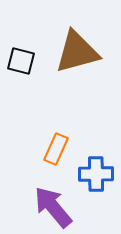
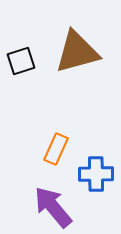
black square: rotated 32 degrees counterclockwise
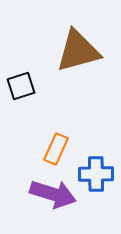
brown triangle: moved 1 px right, 1 px up
black square: moved 25 px down
purple arrow: moved 13 px up; rotated 147 degrees clockwise
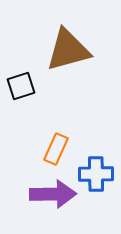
brown triangle: moved 10 px left, 1 px up
purple arrow: rotated 18 degrees counterclockwise
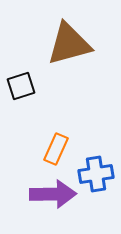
brown triangle: moved 1 px right, 6 px up
blue cross: rotated 8 degrees counterclockwise
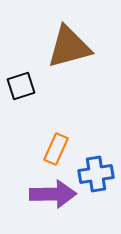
brown triangle: moved 3 px down
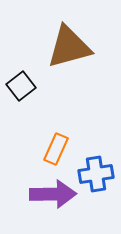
black square: rotated 20 degrees counterclockwise
